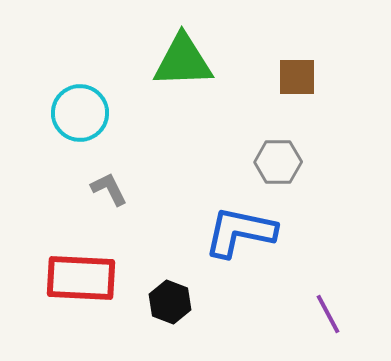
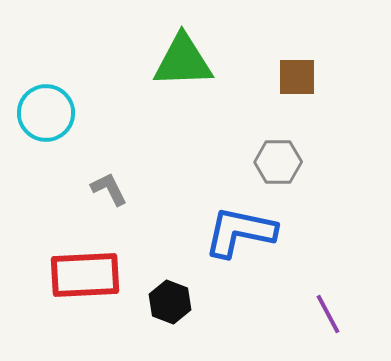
cyan circle: moved 34 px left
red rectangle: moved 4 px right, 3 px up; rotated 6 degrees counterclockwise
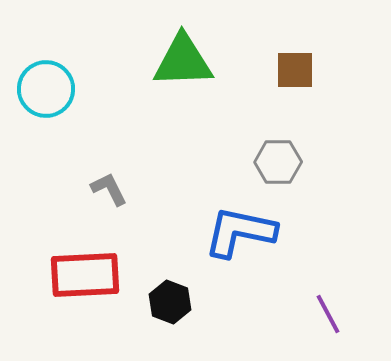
brown square: moved 2 px left, 7 px up
cyan circle: moved 24 px up
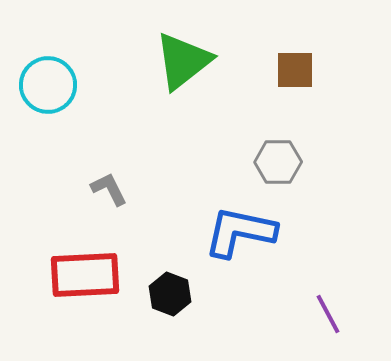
green triangle: rotated 36 degrees counterclockwise
cyan circle: moved 2 px right, 4 px up
black hexagon: moved 8 px up
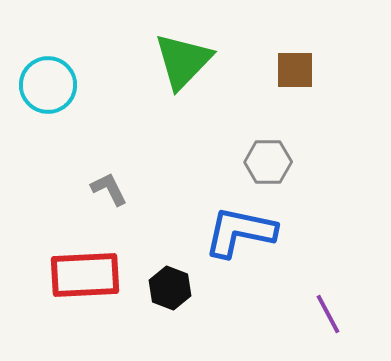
green triangle: rotated 8 degrees counterclockwise
gray hexagon: moved 10 px left
black hexagon: moved 6 px up
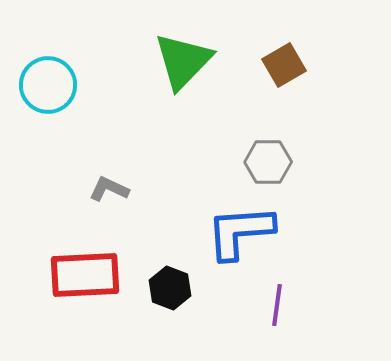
brown square: moved 11 px left, 5 px up; rotated 30 degrees counterclockwise
gray L-shape: rotated 39 degrees counterclockwise
blue L-shape: rotated 16 degrees counterclockwise
purple line: moved 51 px left, 9 px up; rotated 36 degrees clockwise
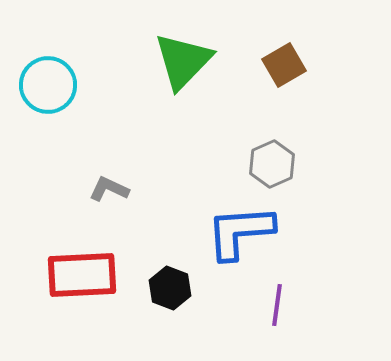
gray hexagon: moved 4 px right, 2 px down; rotated 24 degrees counterclockwise
red rectangle: moved 3 px left
